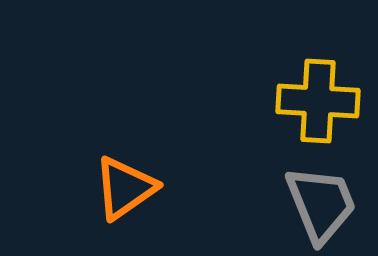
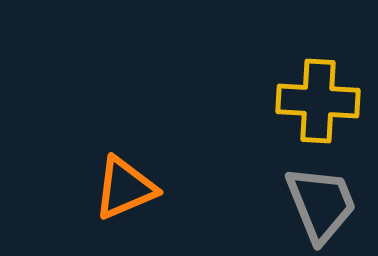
orange triangle: rotated 12 degrees clockwise
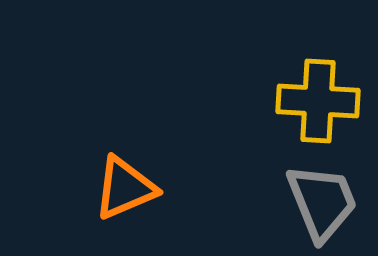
gray trapezoid: moved 1 px right, 2 px up
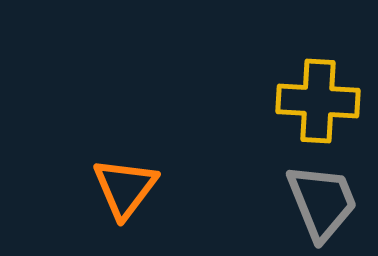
orange triangle: rotated 30 degrees counterclockwise
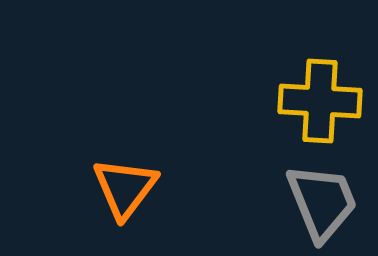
yellow cross: moved 2 px right
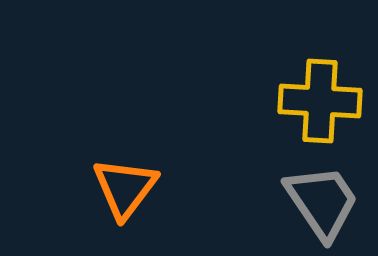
gray trapezoid: rotated 12 degrees counterclockwise
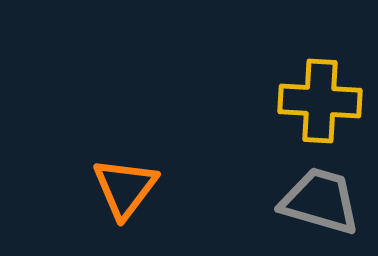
gray trapezoid: moved 2 px left, 1 px up; rotated 40 degrees counterclockwise
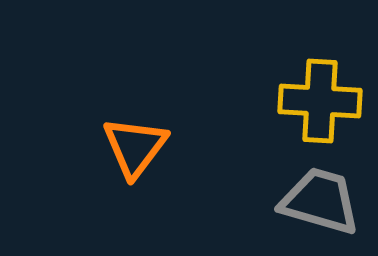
orange triangle: moved 10 px right, 41 px up
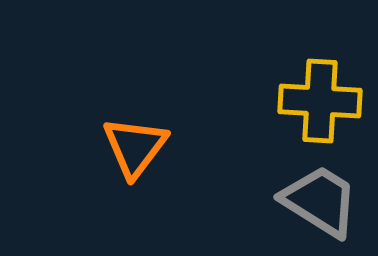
gray trapezoid: rotated 16 degrees clockwise
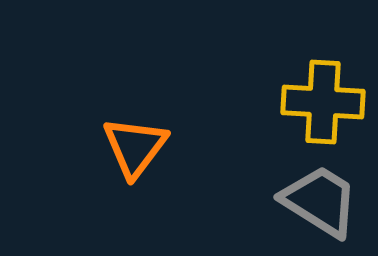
yellow cross: moved 3 px right, 1 px down
